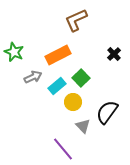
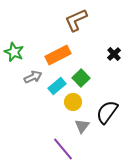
gray triangle: moved 1 px left; rotated 21 degrees clockwise
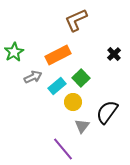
green star: rotated 18 degrees clockwise
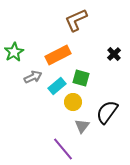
green square: rotated 30 degrees counterclockwise
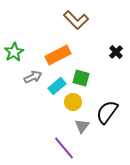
brown L-shape: rotated 110 degrees counterclockwise
black cross: moved 2 px right, 2 px up
purple line: moved 1 px right, 1 px up
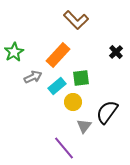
orange rectangle: rotated 20 degrees counterclockwise
green square: rotated 24 degrees counterclockwise
gray triangle: moved 2 px right
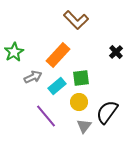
yellow circle: moved 6 px right
purple line: moved 18 px left, 32 px up
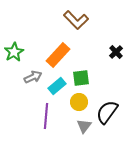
purple line: rotated 45 degrees clockwise
